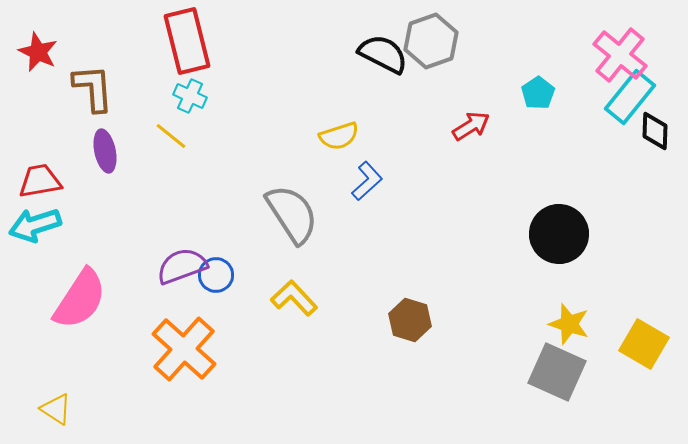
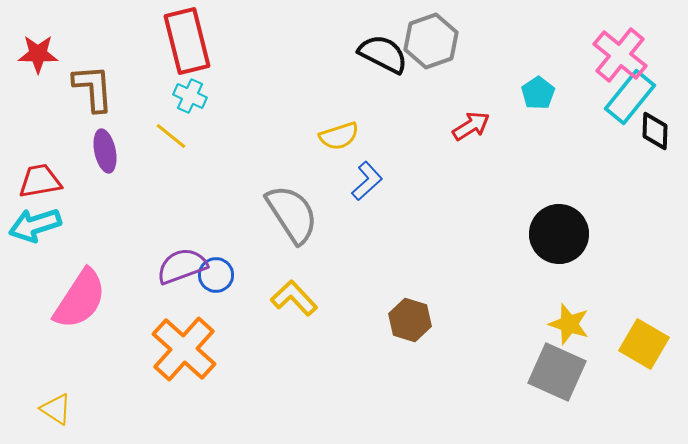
red star: moved 2 px down; rotated 24 degrees counterclockwise
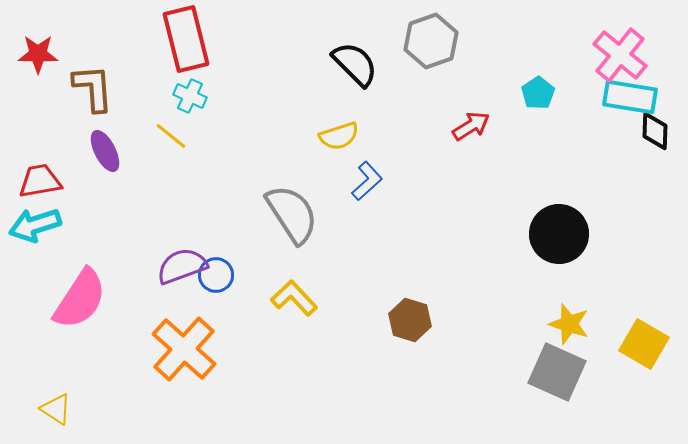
red rectangle: moved 1 px left, 2 px up
black semicircle: moved 28 px left, 10 px down; rotated 18 degrees clockwise
cyan rectangle: rotated 60 degrees clockwise
purple ellipse: rotated 15 degrees counterclockwise
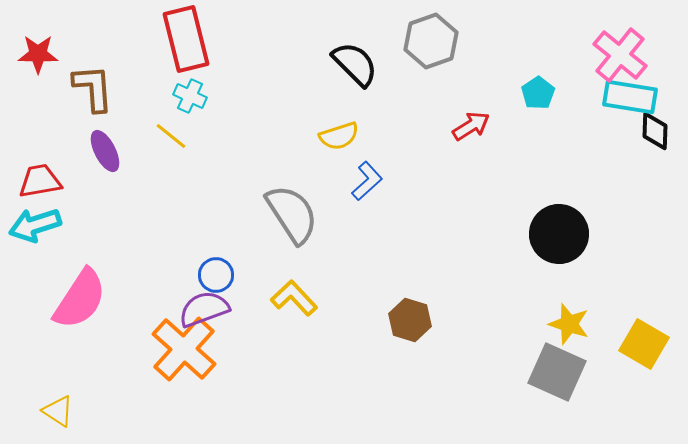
purple semicircle: moved 22 px right, 43 px down
yellow triangle: moved 2 px right, 2 px down
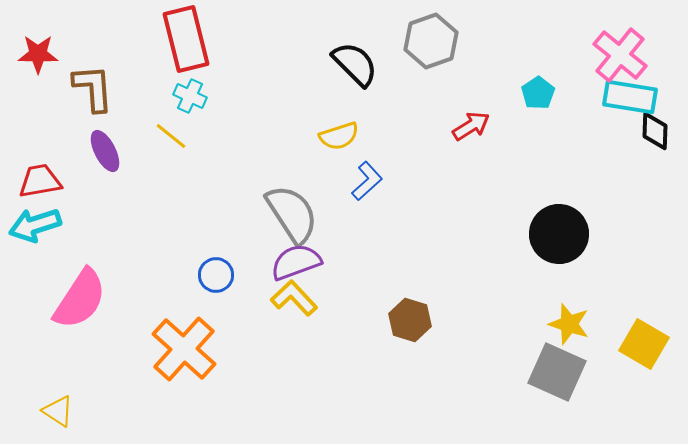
purple semicircle: moved 92 px right, 47 px up
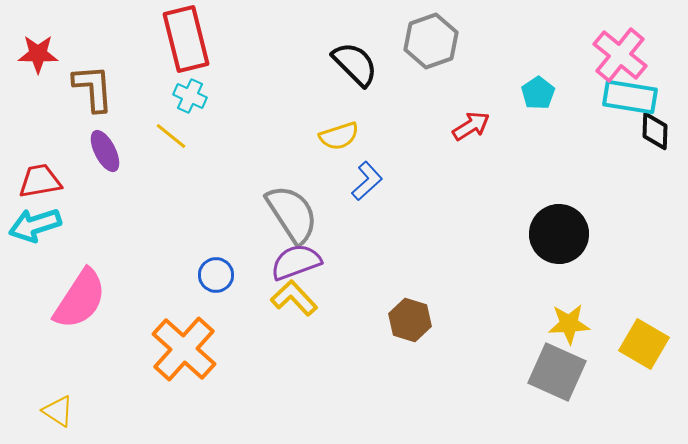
yellow star: rotated 21 degrees counterclockwise
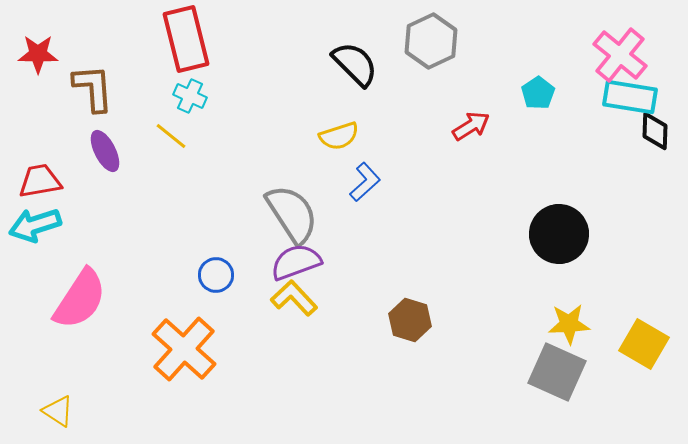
gray hexagon: rotated 6 degrees counterclockwise
blue L-shape: moved 2 px left, 1 px down
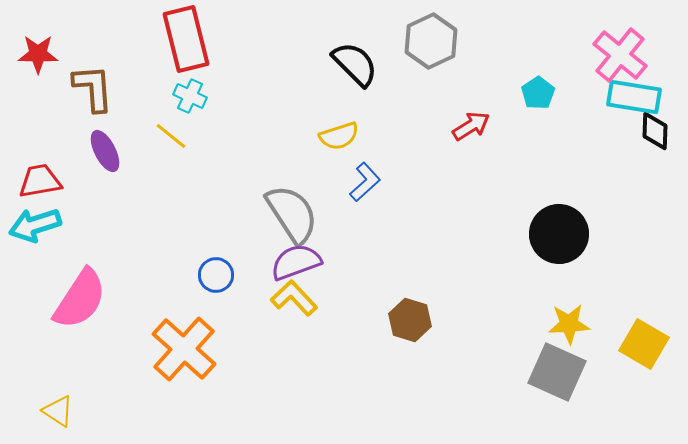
cyan rectangle: moved 4 px right
